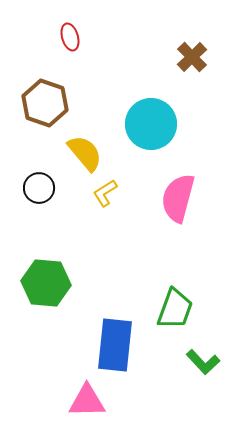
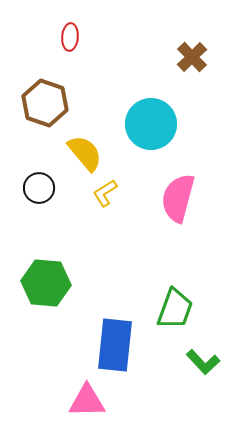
red ellipse: rotated 20 degrees clockwise
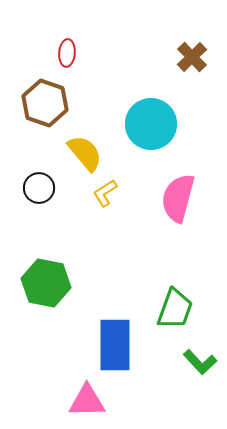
red ellipse: moved 3 px left, 16 px down
green hexagon: rotated 6 degrees clockwise
blue rectangle: rotated 6 degrees counterclockwise
green L-shape: moved 3 px left
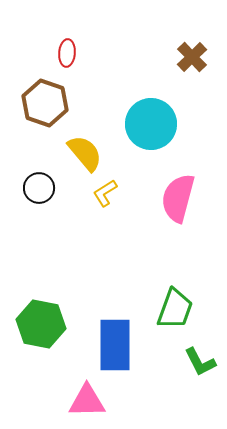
green hexagon: moved 5 px left, 41 px down
green L-shape: rotated 16 degrees clockwise
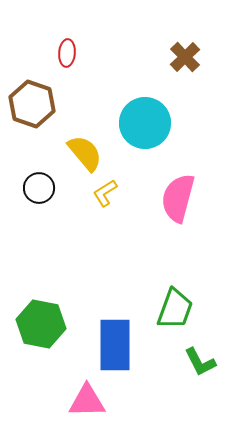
brown cross: moved 7 px left
brown hexagon: moved 13 px left, 1 px down
cyan circle: moved 6 px left, 1 px up
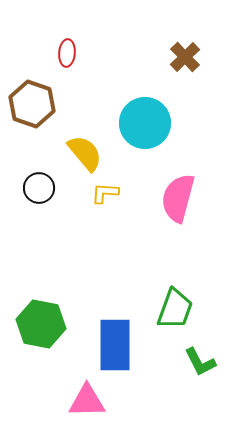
yellow L-shape: rotated 36 degrees clockwise
